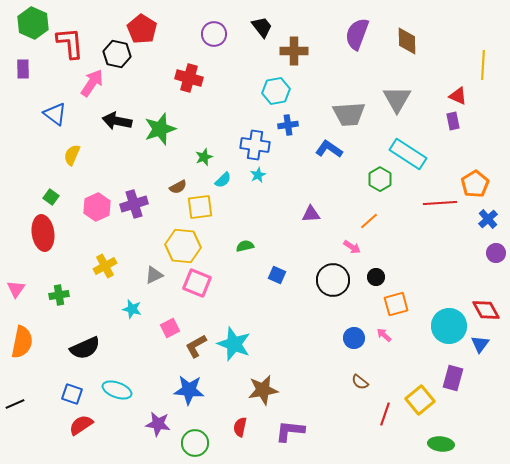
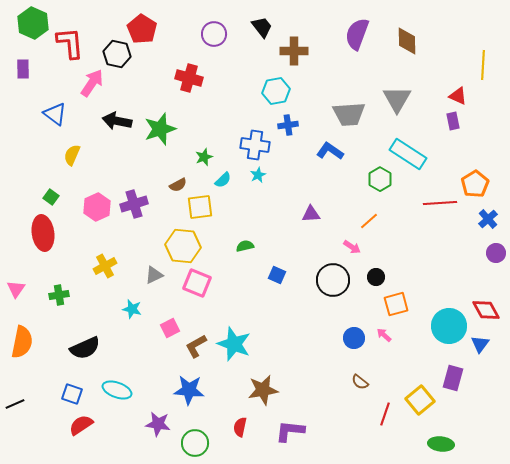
blue L-shape at (329, 149): moved 1 px right, 2 px down
brown semicircle at (178, 187): moved 2 px up
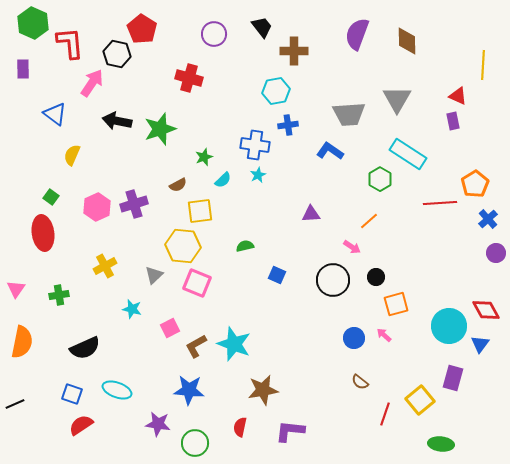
yellow square at (200, 207): moved 4 px down
gray triangle at (154, 275): rotated 18 degrees counterclockwise
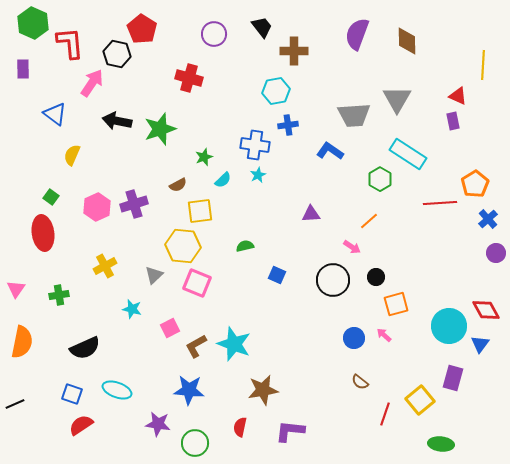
gray trapezoid at (349, 114): moved 5 px right, 1 px down
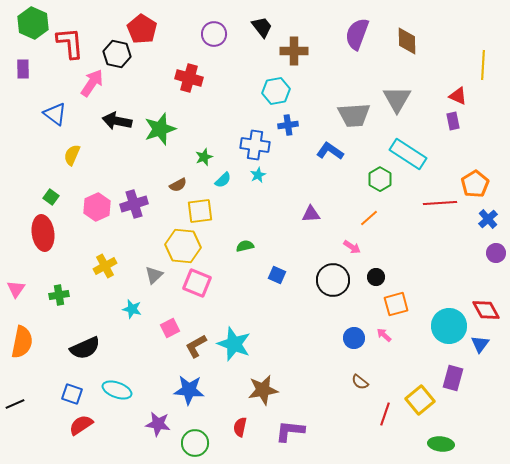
orange line at (369, 221): moved 3 px up
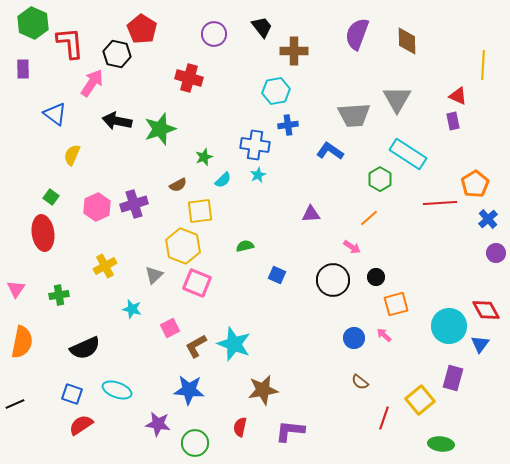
yellow hexagon at (183, 246): rotated 16 degrees clockwise
red line at (385, 414): moved 1 px left, 4 px down
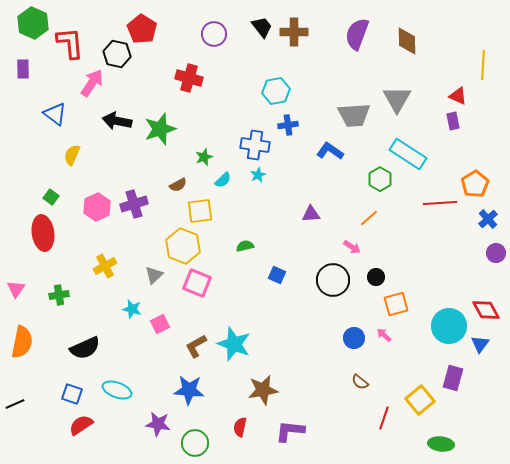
brown cross at (294, 51): moved 19 px up
pink square at (170, 328): moved 10 px left, 4 px up
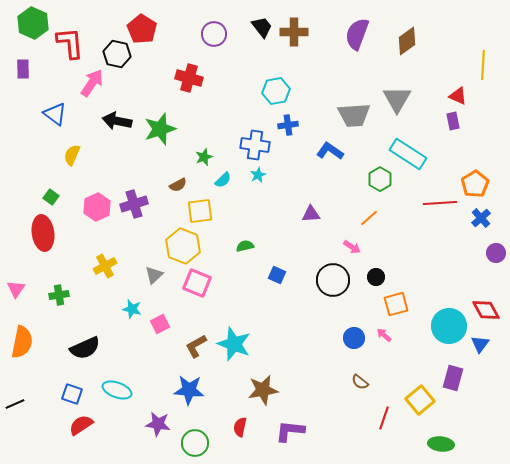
brown diamond at (407, 41): rotated 56 degrees clockwise
blue cross at (488, 219): moved 7 px left, 1 px up
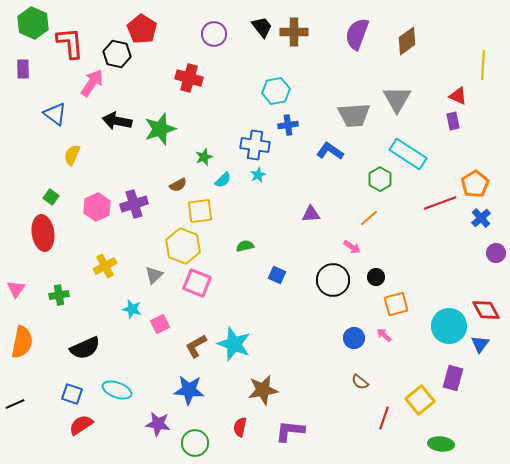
red line at (440, 203): rotated 16 degrees counterclockwise
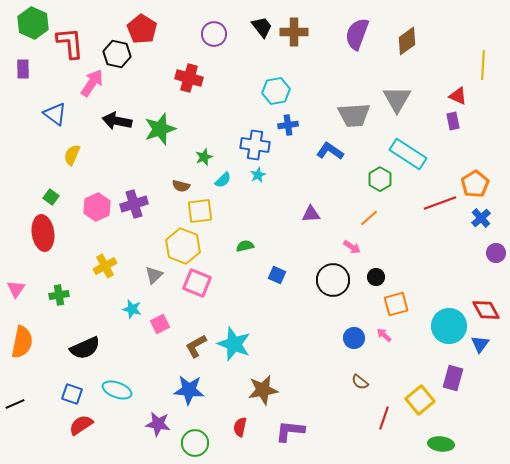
brown semicircle at (178, 185): moved 3 px right, 1 px down; rotated 42 degrees clockwise
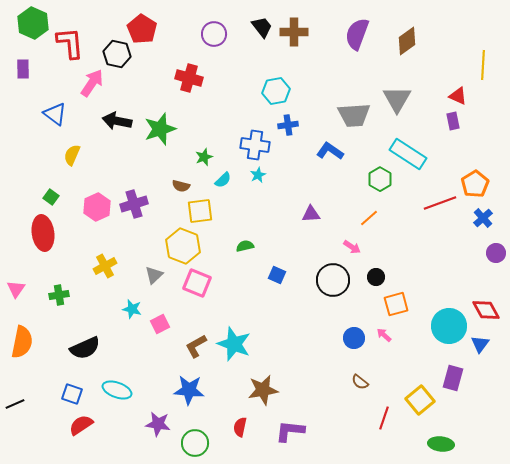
blue cross at (481, 218): moved 2 px right
